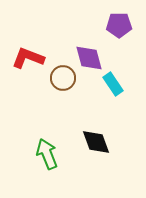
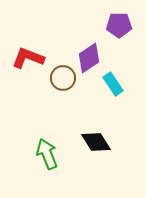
purple diamond: rotated 72 degrees clockwise
black diamond: rotated 12 degrees counterclockwise
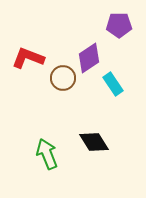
black diamond: moved 2 px left
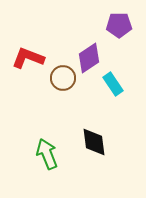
black diamond: rotated 24 degrees clockwise
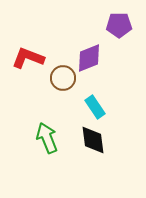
purple diamond: rotated 12 degrees clockwise
cyan rectangle: moved 18 px left, 23 px down
black diamond: moved 1 px left, 2 px up
green arrow: moved 16 px up
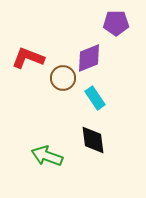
purple pentagon: moved 3 px left, 2 px up
cyan rectangle: moved 9 px up
green arrow: moved 18 px down; rotated 48 degrees counterclockwise
